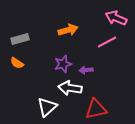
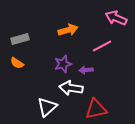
pink line: moved 5 px left, 4 px down
white arrow: moved 1 px right
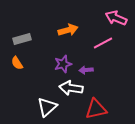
gray rectangle: moved 2 px right
pink line: moved 1 px right, 3 px up
orange semicircle: rotated 24 degrees clockwise
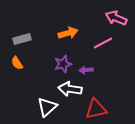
orange arrow: moved 3 px down
white arrow: moved 1 px left, 1 px down
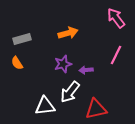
pink arrow: rotated 30 degrees clockwise
pink line: moved 13 px right, 12 px down; rotated 36 degrees counterclockwise
white arrow: moved 3 px down; rotated 60 degrees counterclockwise
white triangle: moved 2 px left, 1 px up; rotated 35 degrees clockwise
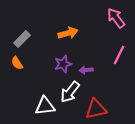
gray rectangle: rotated 30 degrees counterclockwise
pink line: moved 3 px right
